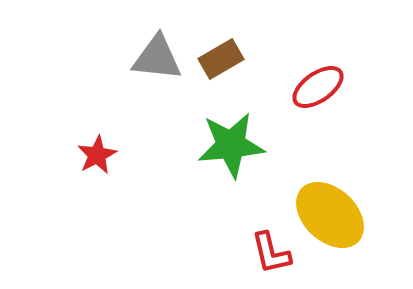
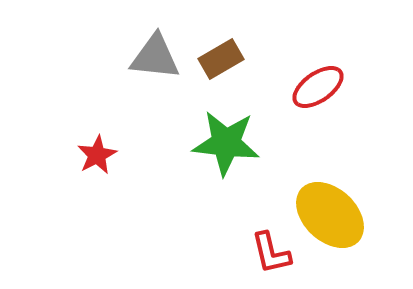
gray triangle: moved 2 px left, 1 px up
green star: moved 5 px left, 2 px up; rotated 12 degrees clockwise
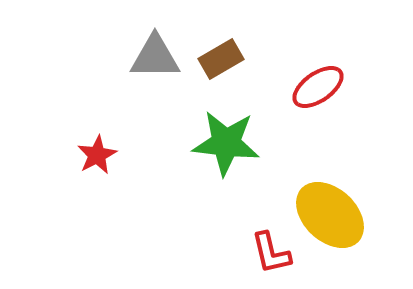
gray triangle: rotated 6 degrees counterclockwise
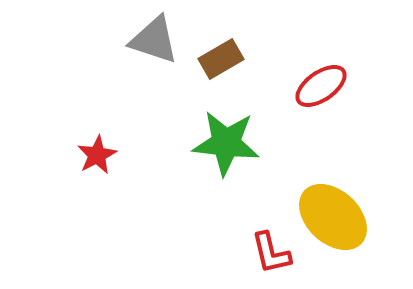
gray triangle: moved 1 px left, 17 px up; rotated 18 degrees clockwise
red ellipse: moved 3 px right, 1 px up
yellow ellipse: moved 3 px right, 2 px down
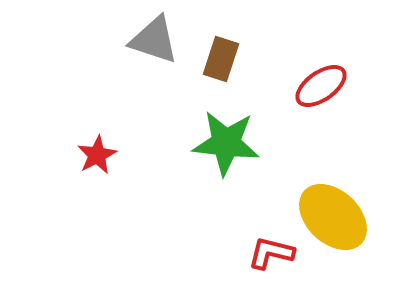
brown rectangle: rotated 42 degrees counterclockwise
red L-shape: rotated 117 degrees clockwise
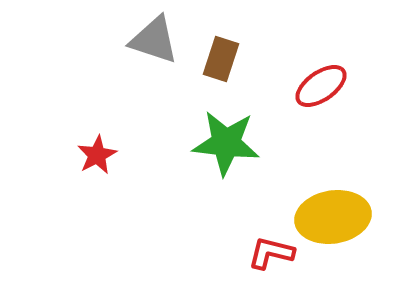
yellow ellipse: rotated 52 degrees counterclockwise
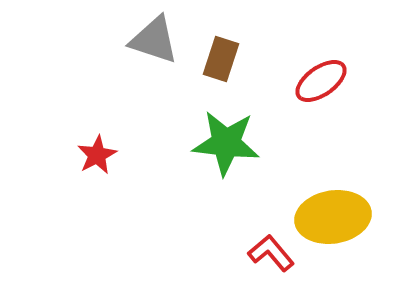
red ellipse: moved 5 px up
red L-shape: rotated 36 degrees clockwise
